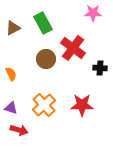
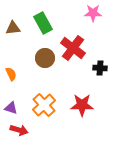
brown triangle: rotated 21 degrees clockwise
brown circle: moved 1 px left, 1 px up
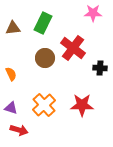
green rectangle: rotated 55 degrees clockwise
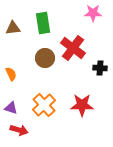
green rectangle: rotated 35 degrees counterclockwise
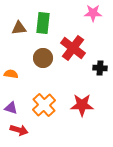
green rectangle: rotated 15 degrees clockwise
brown triangle: moved 6 px right
brown circle: moved 2 px left
orange semicircle: rotated 56 degrees counterclockwise
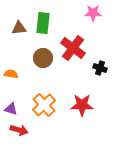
black cross: rotated 16 degrees clockwise
purple triangle: moved 1 px down
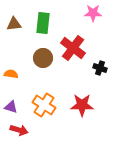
brown triangle: moved 5 px left, 4 px up
orange cross: rotated 15 degrees counterclockwise
purple triangle: moved 2 px up
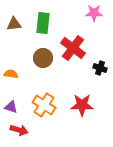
pink star: moved 1 px right
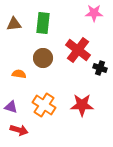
red cross: moved 5 px right, 2 px down
orange semicircle: moved 8 px right
